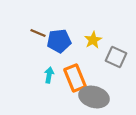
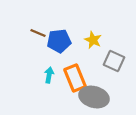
yellow star: rotated 18 degrees counterclockwise
gray square: moved 2 px left, 4 px down
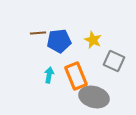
brown line: rotated 28 degrees counterclockwise
orange rectangle: moved 1 px right, 2 px up
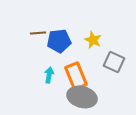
gray square: moved 1 px down
gray ellipse: moved 12 px left
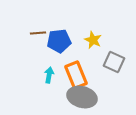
orange rectangle: moved 1 px up
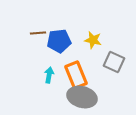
yellow star: rotated 12 degrees counterclockwise
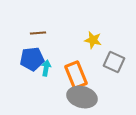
blue pentagon: moved 27 px left, 18 px down
cyan arrow: moved 3 px left, 7 px up
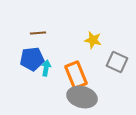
gray square: moved 3 px right
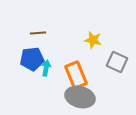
gray ellipse: moved 2 px left
